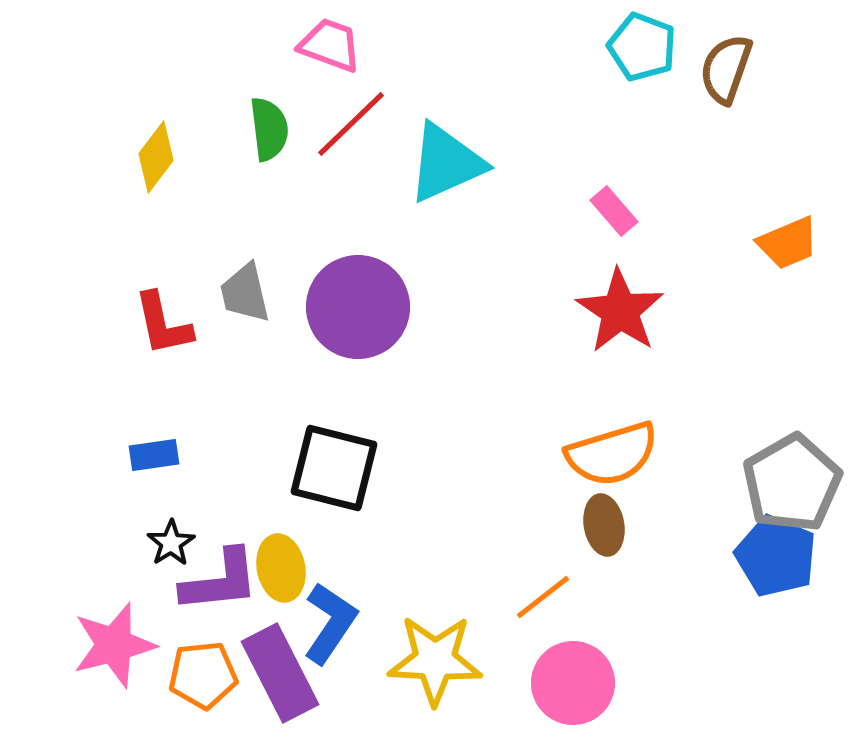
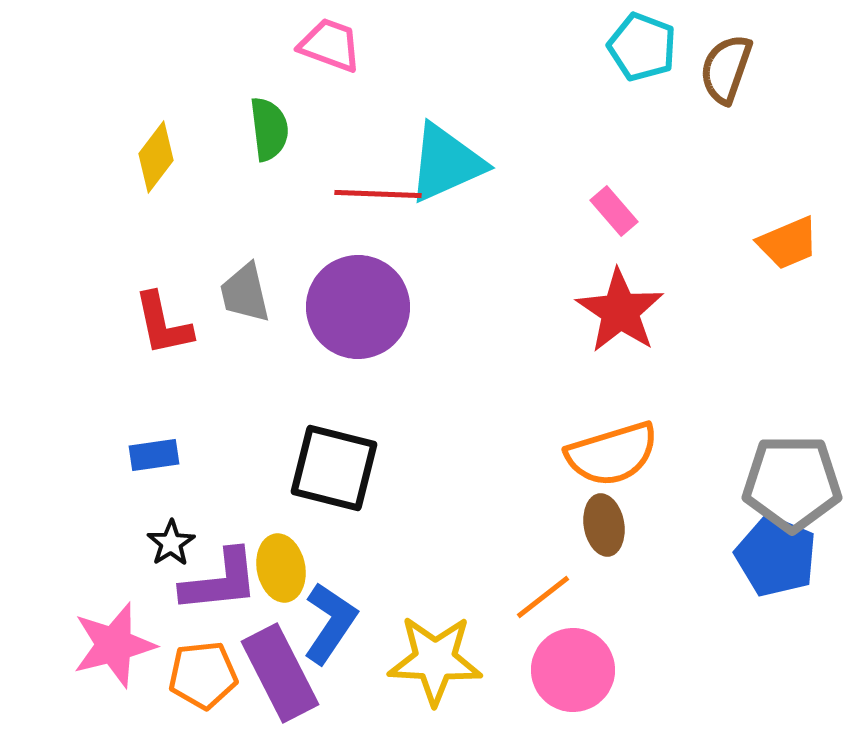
red line: moved 27 px right, 70 px down; rotated 46 degrees clockwise
gray pentagon: rotated 30 degrees clockwise
pink circle: moved 13 px up
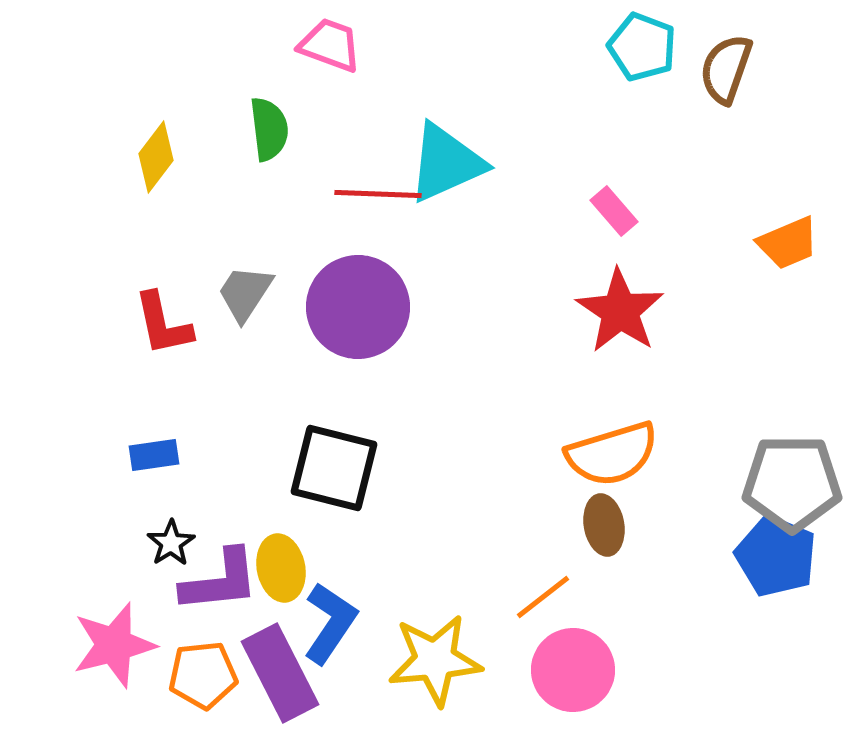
gray trapezoid: rotated 46 degrees clockwise
yellow star: rotated 8 degrees counterclockwise
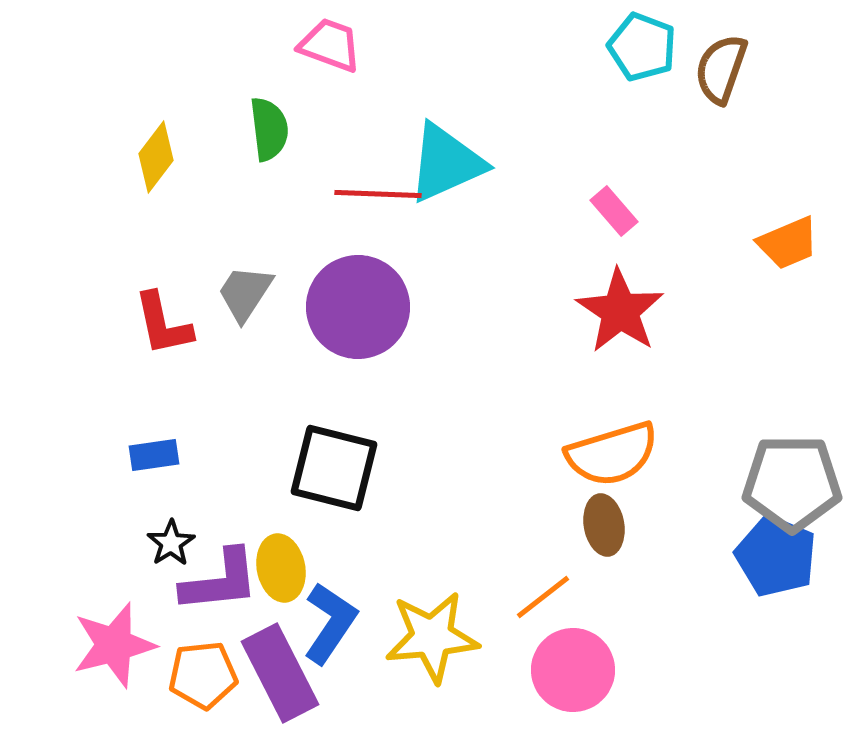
brown semicircle: moved 5 px left
yellow star: moved 3 px left, 23 px up
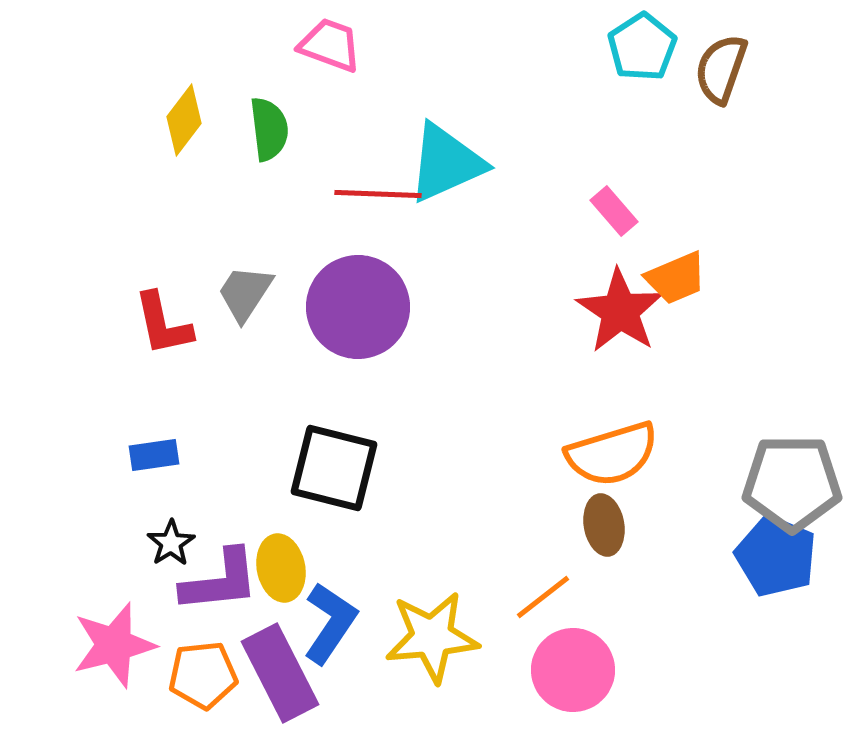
cyan pentagon: rotated 18 degrees clockwise
yellow diamond: moved 28 px right, 37 px up
orange trapezoid: moved 112 px left, 35 px down
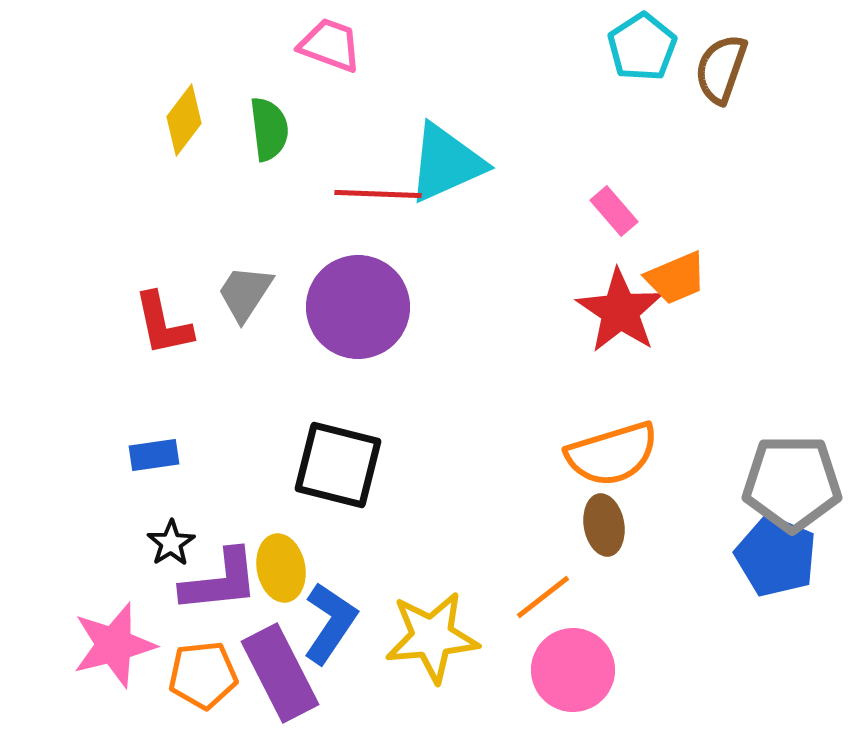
black square: moved 4 px right, 3 px up
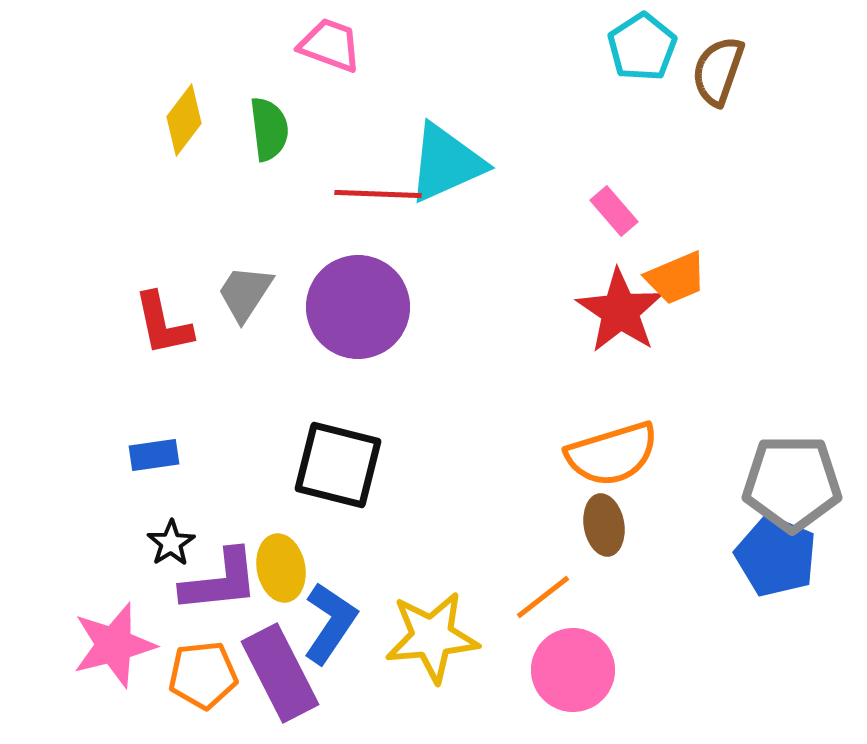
brown semicircle: moved 3 px left, 2 px down
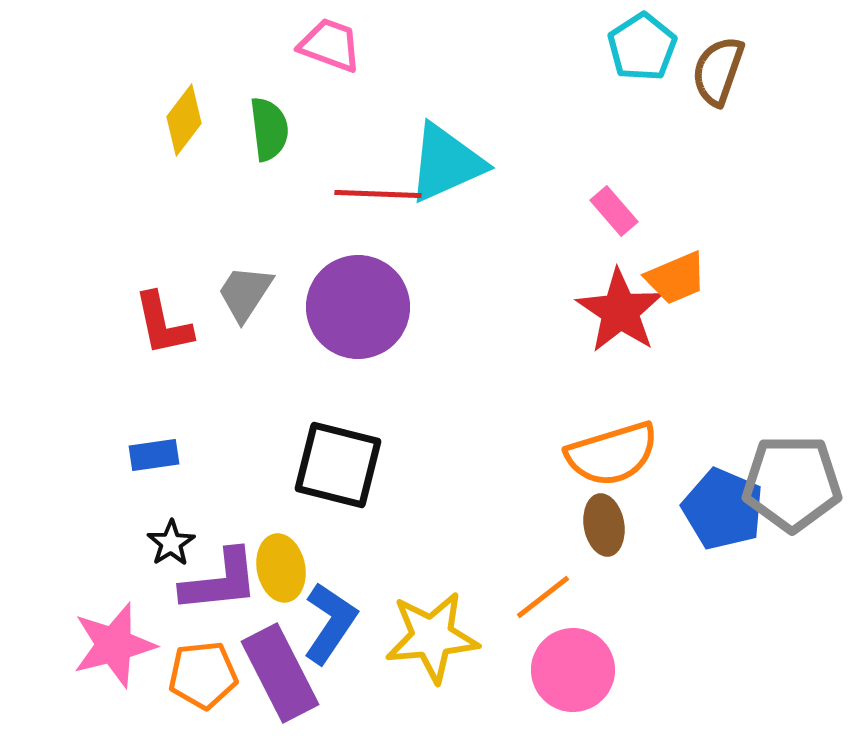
blue pentagon: moved 53 px left, 47 px up
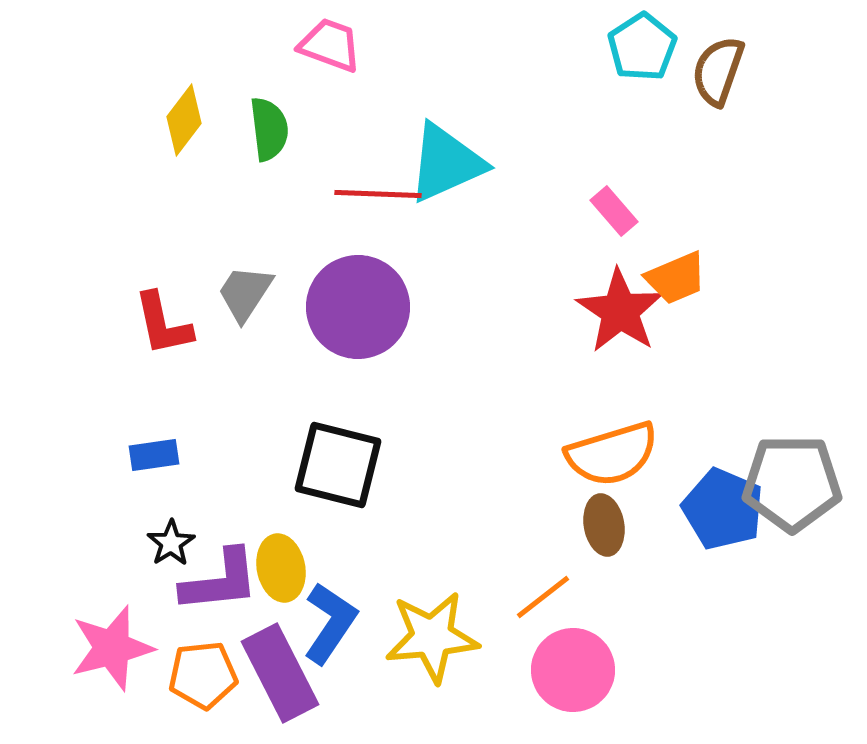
pink star: moved 2 px left, 3 px down
